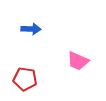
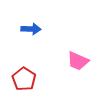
red pentagon: moved 1 px left; rotated 25 degrees clockwise
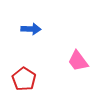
pink trapezoid: rotated 30 degrees clockwise
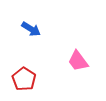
blue arrow: rotated 30 degrees clockwise
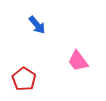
blue arrow: moved 6 px right, 4 px up; rotated 18 degrees clockwise
